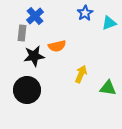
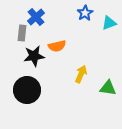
blue cross: moved 1 px right, 1 px down
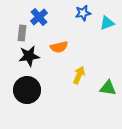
blue star: moved 2 px left; rotated 21 degrees clockwise
blue cross: moved 3 px right
cyan triangle: moved 2 px left
orange semicircle: moved 2 px right, 1 px down
black star: moved 5 px left
yellow arrow: moved 2 px left, 1 px down
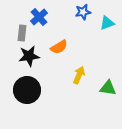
blue star: moved 1 px up
orange semicircle: rotated 18 degrees counterclockwise
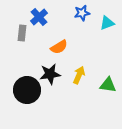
blue star: moved 1 px left, 1 px down
black star: moved 21 px right, 18 px down
green triangle: moved 3 px up
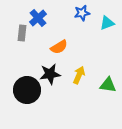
blue cross: moved 1 px left, 1 px down
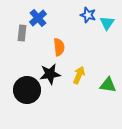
blue star: moved 6 px right, 2 px down; rotated 28 degrees clockwise
cyan triangle: rotated 35 degrees counterclockwise
orange semicircle: rotated 66 degrees counterclockwise
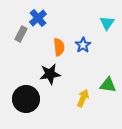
blue star: moved 5 px left, 30 px down; rotated 21 degrees clockwise
gray rectangle: moved 1 px left, 1 px down; rotated 21 degrees clockwise
yellow arrow: moved 4 px right, 23 px down
black circle: moved 1 px left, 9 px down
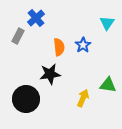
blue cross: moved 2 px left
gray rectangle: moved 3 px left, 2 px down
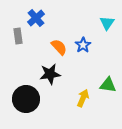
gray rectangle: rotated 35 degrees counterclockwise
orange semicircle: rotated 36 degrees counterclockwise
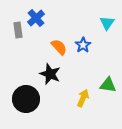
gray rectangle: moved 6 px up
black star: rotated 30 degrees clockwise
